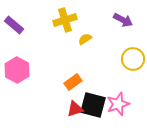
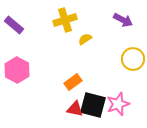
red triangle: rotated 30 degrees clockwise
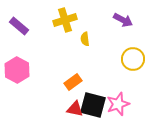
purple rectangle: moved 5 px right, 1 px down
yellow semicircle: rotated 64 degrees counterclockwise
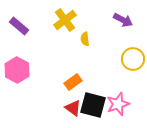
yellow cross: rotated 20 degrees counterclockwise
red triangle: moved 2 px left, 1 px up; rotated 24 degrees clockwise
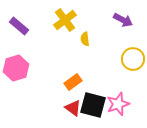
pink hexagon: moved 1 px left, 2 px up; rotated 15 degrees clockwise
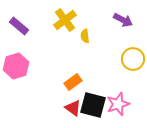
yellow semicircle: moved 3 px up
pink hexagon: moved 2 px up
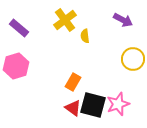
purple rectangle: moved 2 px down
orange rectangle: rotated 24 degrees counterclockwise
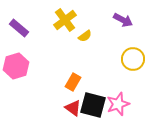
yellow semicircle: rotated 120 degrees counterclockwise
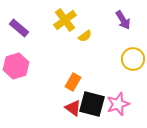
purple arrow: rotated 30 degrees clockwise
black square: moved 1 px left, 1 px up
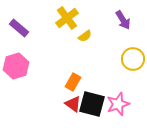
yellow cross: moved 2 px right, 2 px up
red triangle: moved 4 px up
